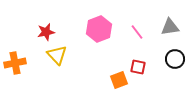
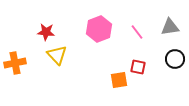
red star: rotated 18 degrees clockwise
orange square: rotated 12 degrees clockwise
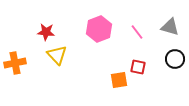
gray triangle: rotated 24 degrees clockwise
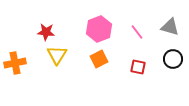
yellow triangle: rotated 15 degrees clockwise
black circle: moved 2 px left
orange square: moved 20 px left, 21 px up; rotated 18 degrees counterclockwise
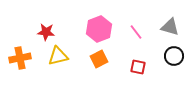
pink line: moved 1 px left
yellow triangle: moved 1 px right, 1 px down; rotated 45 degrees clockwise
black circle: moved 1 px right, 3 px up
orange cross: moved 5 px right, 5 px up
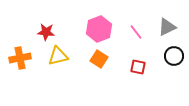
gray triangle: moved 3 px left; rotated 42 degrees counterclockwise
orange square: rotated 30 degrees counterclockwise
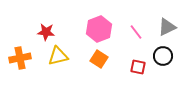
black circle: moved 11 px left
